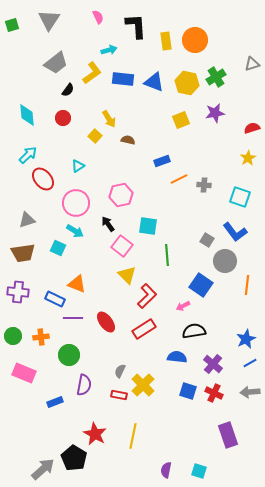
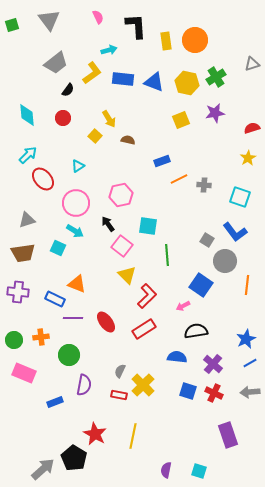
gray triangle at (49, 20): rotated 10 degrees counterclockwise
black semicircle at (194, 331): moved 2 px right
green circle at (13, 336): moved 1 px right, 4 px down
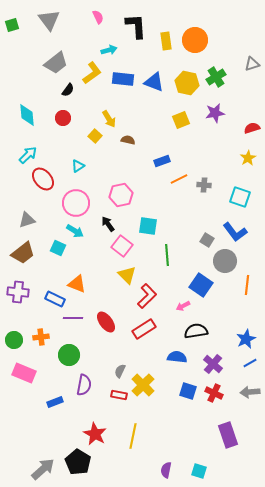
brown trapezoid at (23, 253): rotated 30 degrees counterclockwise
black pentagon at (74, 458): moved 4 px right, 4 px down
